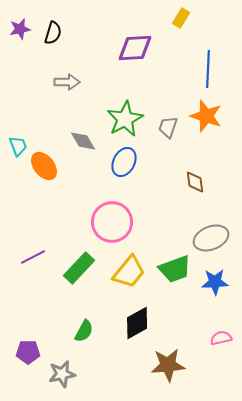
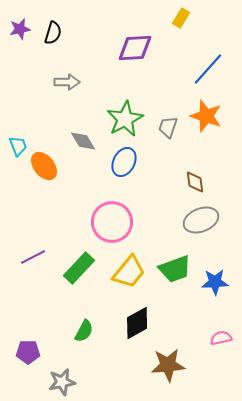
blue line: rotated 39 degrees clockwise
gray ellipse: moved 10 px left, 18 px up
gray star: moved 8 px down
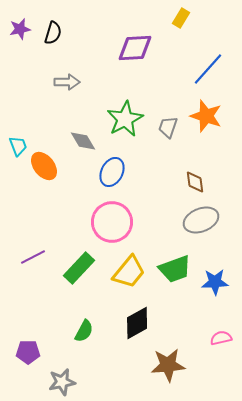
blue ellipse: moved 12 px left, 10 px down
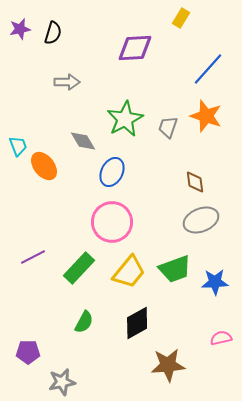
green semicircle: moved 9 px up
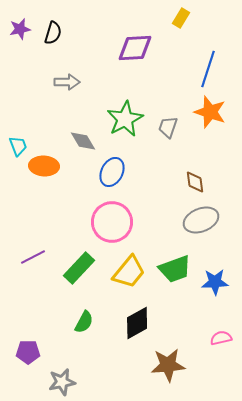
blue line: rotated 24 degrees counterclockwise
orange star: moved 4 px right, 4 px up
orange ellipse: rotated 48 degrees counterclockwise
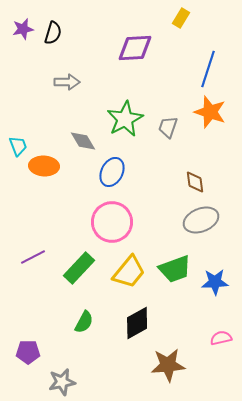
purple star: moved 3 px right
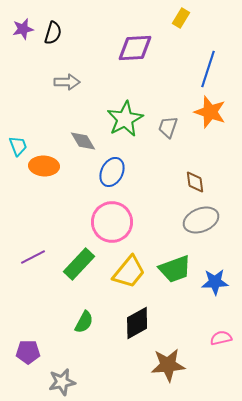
green rectangle: moved 4 px up
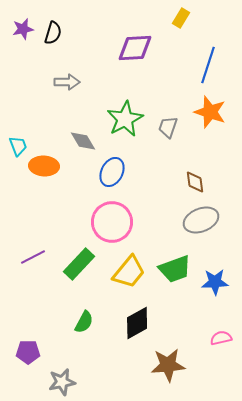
blue line: moved 4 px up
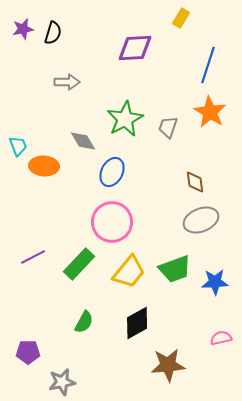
orange star: rotated 12 degrees clockwise
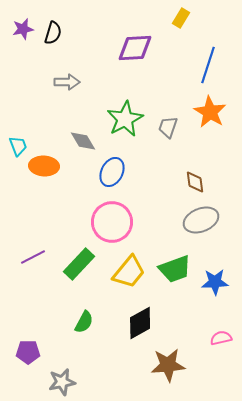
black diamond: moved 3 px right
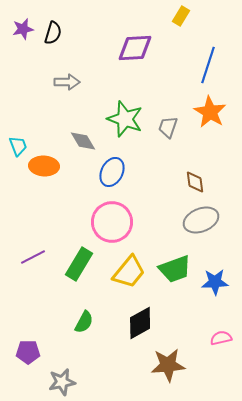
yellow rectangle: moved 2 px up
green star: rotated 24 degrees counterclockwise
green rectangle: rotated 12 degrees counterclockwise
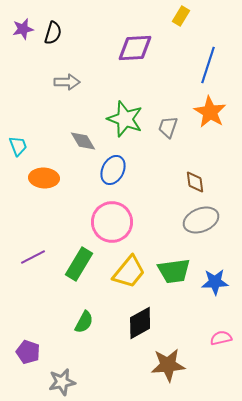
orange ellipse: moved 12 px down
blue ellipse: moved 1 px right, 2 px up
green trapezoid: moved 1 px left, 2 px down; rotated 12 degrees clockwise
purple pentagon: rotated 20 degrees clockwise
